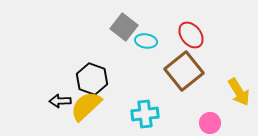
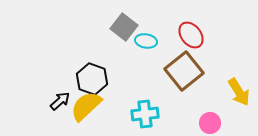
black arrow: rotated 140 degrees clockwise
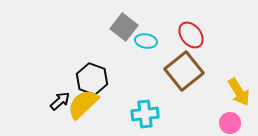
yellow semicircle: moved 3 px left, 2 px up
pink circle: moved 20 px right
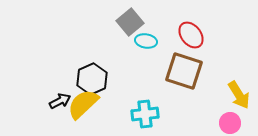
gray square: moved 6 px right, 5 px up; rotated 12 degrees clockwise
brown square: rotated 33 degrees counterclockwise
black hexagon: rotated 16 degrees clockwise
yellow arrow: moved 3 px down
black arrow: rotated 15 degrees clockwise
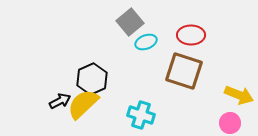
red ellipse: rotated 52 degrees counterclockwise
cyan ellipse: moved 1 px down; rotated 30 degrees counterclockwise
yellow arrow: rotated 36 degrees counterclockwise
cyan cross: moved 4 px left, 1 px down; rotated 24 degrees clockwise
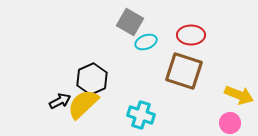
gray square: rotated 20 degrees counterclockwise
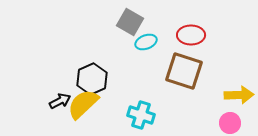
yellow arrow: rotated 24 degrees counterclockwise
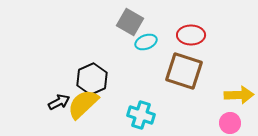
black arrow: moved 1 px left, 1 px down
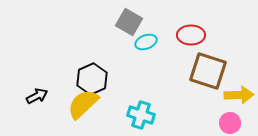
gray square: moved 1 px left
brown square: moved 24 px right
black arrow: moved 22 px left, 6 px up
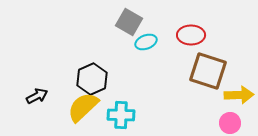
yellow semicircle: moved 3 px down
cyan cross: moved 20 px left; rotated 16 degrees counterclockwise
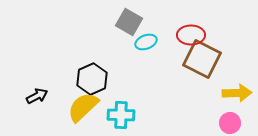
brown square: moved 6 px left, 12 px up; rotated 9 degrees clockwise
yellow arrow: moved 2 px left, 2 px up
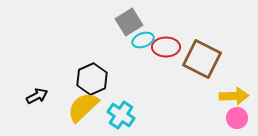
gray square: rotated 28 degrees clockwise
red ellipse: moved 25 px left, 12 px down
cyan ellipse: moved 3 px left, 2 px up
yellow arrow: moved 3 px left, 3 px down
cyan cross: rotated 32 degrees clockwise
pink circle: moved 7 px right, 5 px up
